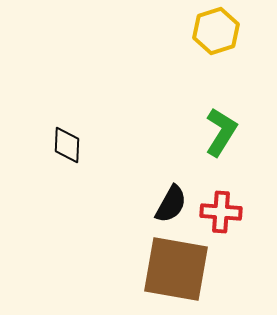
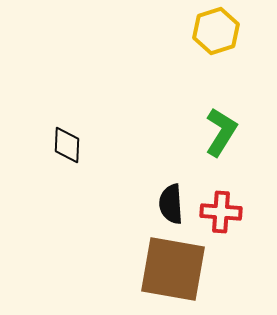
black semicircle: rotated 147 degrees clockwise
brown square: moved 3 px left
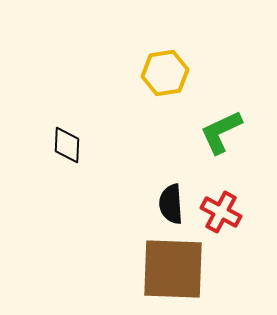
yellow hexagon: moved 51 px left, 42 px down; rotated 9 degrees clockwise
green L-shape: rotated 147 degrees counterclockwise
red cross: rotated 24 degrees clockwise
brown square: rotated 8 degrees counterclockwise
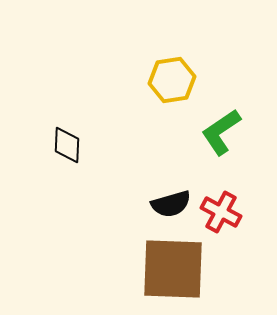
yellow hexagon: moved 7 px right, 7 px down
green L-shape: rotated 9 degrees counterclockwise
black semicircle: rotated 102 degrees counterclockwise
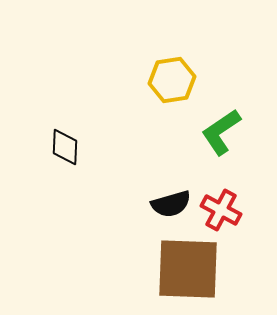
black diamond: moved 2 px left, 2 px down
red cross: moved 2 px up
brown square: moved 15 px right
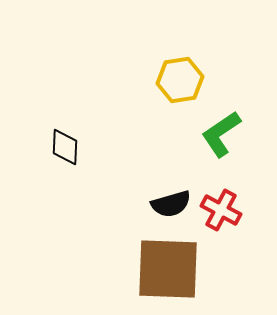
yellow hexagon: moved 8 px right
green L-shape: moved 2 px down
brown square: moved 20 px left
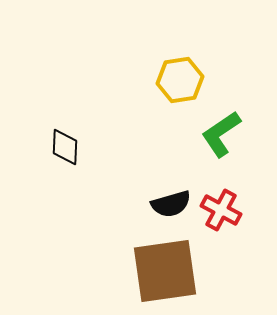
brown square: moved 3 px left, 2 px down; rotated 10 degrees counterclockwise
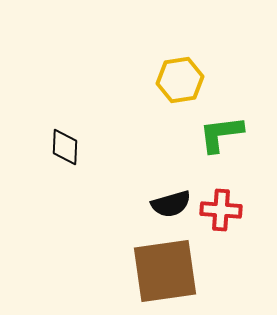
green L-shape: rotated 27 degrees clockwise
red cross: rotated 24 degrees counterclockwise
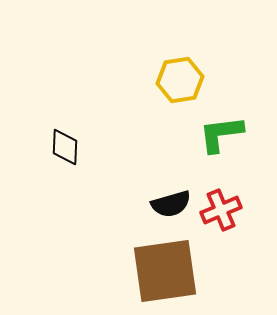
red cross: rotated 27 degrees counterclockwise
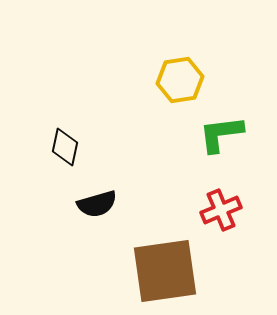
black diamond: rotated 9 degrees clockwise
black semicircle: moved 74 px left
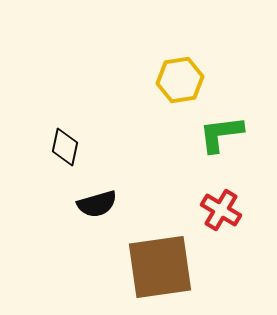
red cross: rotated 36 degrees counterclockwise
brown square: moved 5 px left, 4 px up
